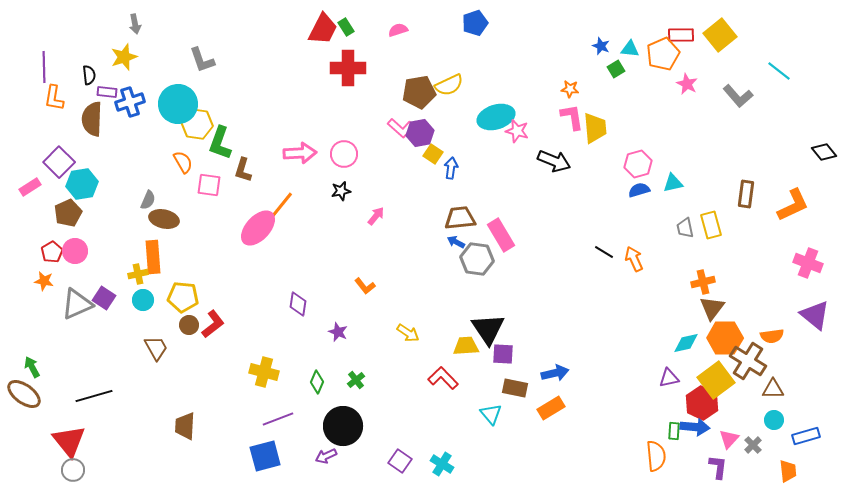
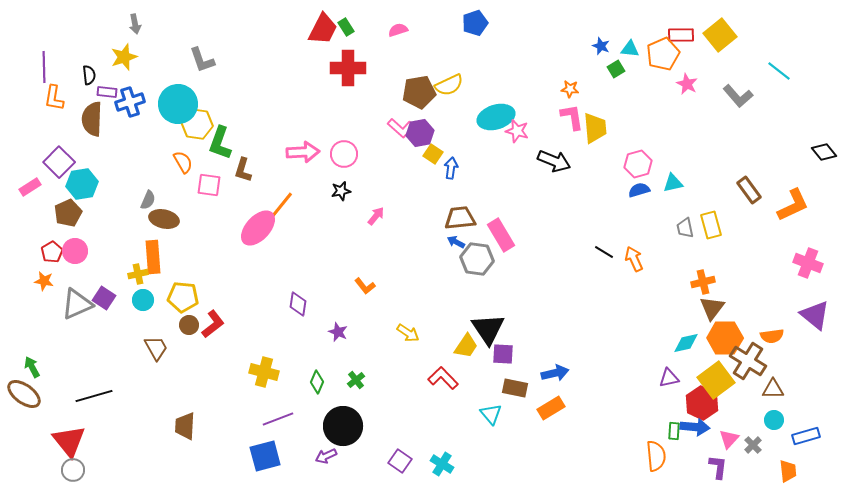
pink arrow at (300, 153): moved 3 px right, 1 px up
brown rectangle at (746, 194): moved 3 px right, 4 px up; rotated 44 degrees counterclockwise
yellow trapezoid at (466, 346): rotated 128 degrees clockwise
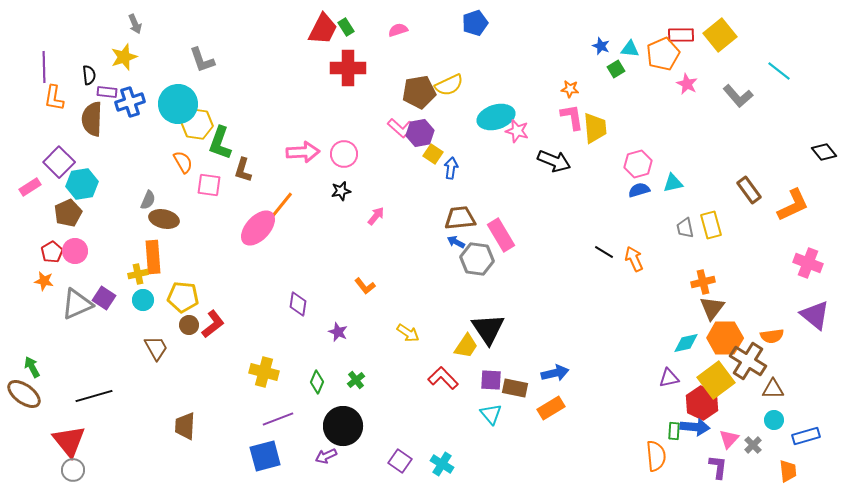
gray arrow at (135, 24): rotated 12 degrees counterclockwise
purple square at (503, 354): moved 12 px left, 26 px down
